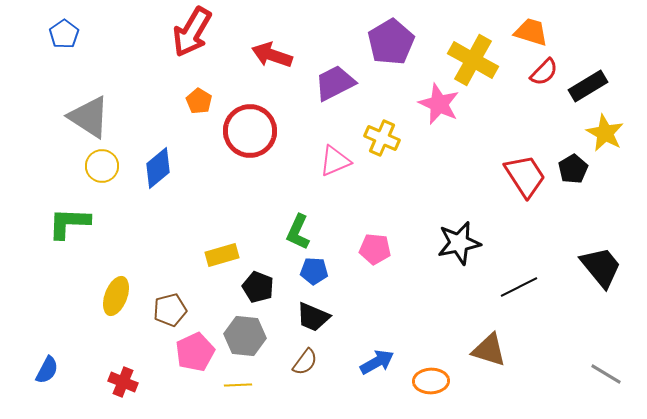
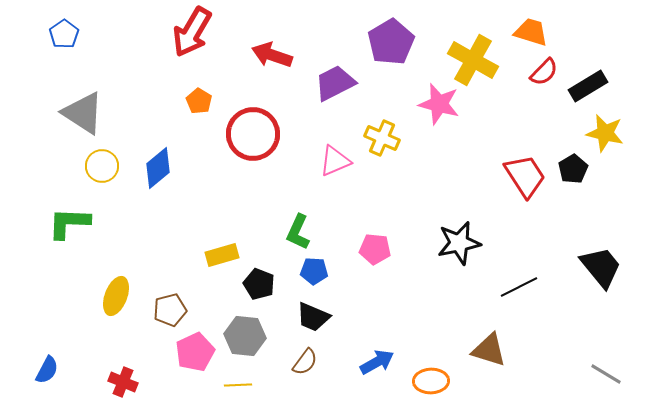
pink star at (439, 104): rotated 9 degrees counterclockwise
gray triangle at (89, 117): moved 6 px left, 4 px up
red circle at (250, 131): moved 3 px right, 3 px down
yellow star at (605, 133): rotated 15 degrees counterclockwise
black pentagon at (258, 287): moved 1 px right, 3 px up
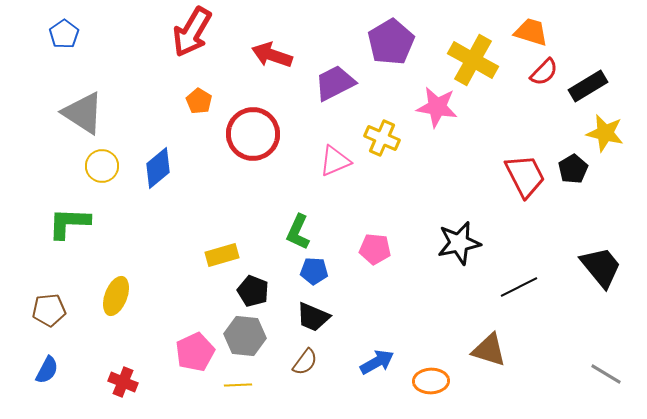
pink star at (439, 104): moved 2 px left, 3 px down; rotated 6 degrees counterclockwise
red trapezoid at (525, 176): rotated 6 degrees clockwise
black pentagon at (259, 284): moved 6 px left, 7 px down
brown pentagon at (170, 310): moved 121 px left; rotated 8 degrees clockwise
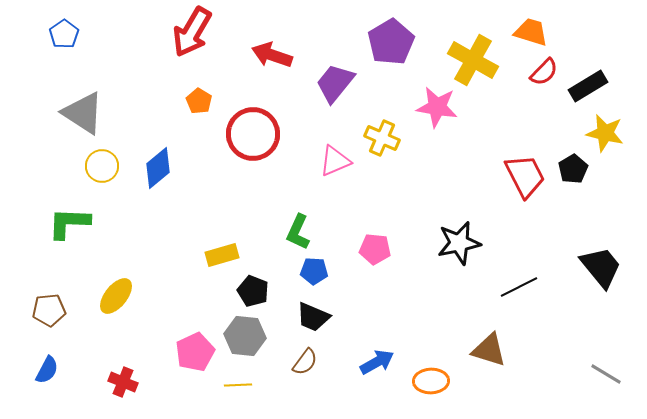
purple trapezoid at (335, 83): rotated 24 degrees counterclockwise
yellow ellipse at (116, 296): rotated 18 degrees clockwise
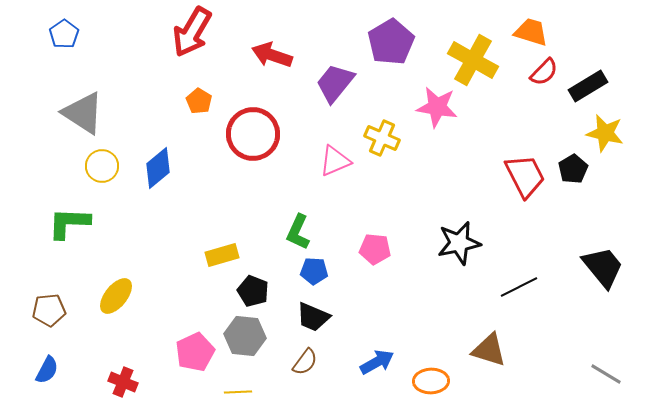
black trapezoid at (601, 267): moved 2 px right
yellow line at (238, 385): moved 7 px down
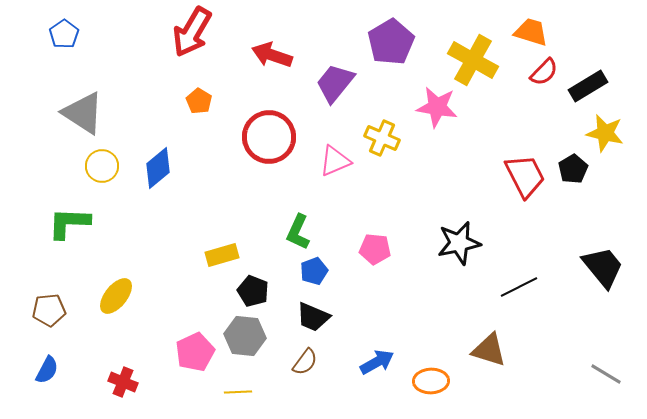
red circle at (253, 134): moved 16 px right, 3 px down
blue pentagon at (314, 271): rotated 24 degrees counterclockwise
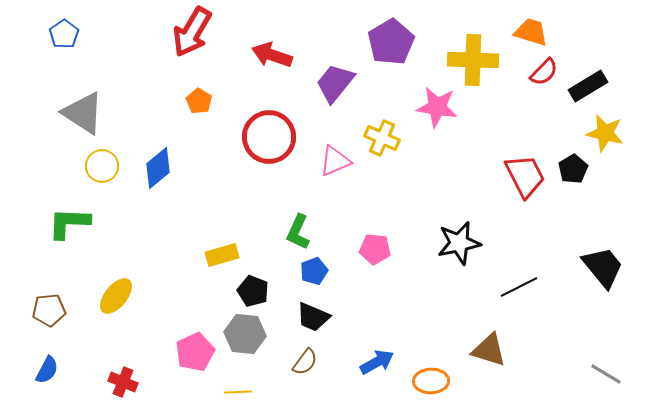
yellow cross at (473, 60): rotated 27 degrees counterclockwise
gray hexagon at (245, 336): moved 2 px up
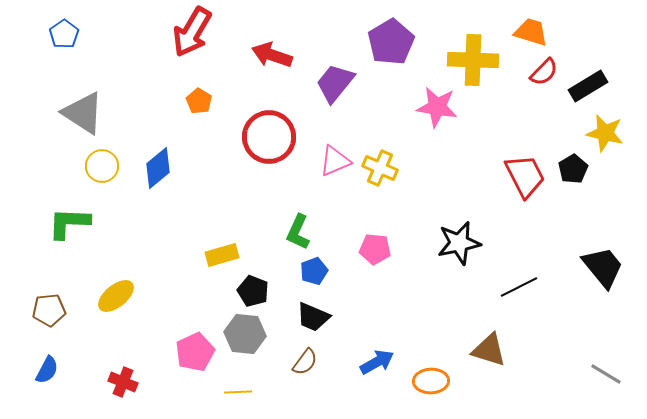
yellow cross at (382, 138): moved 2 px left, 30 px down
yellow ellipse at (116, 296): rotated 12 degrees clockwise
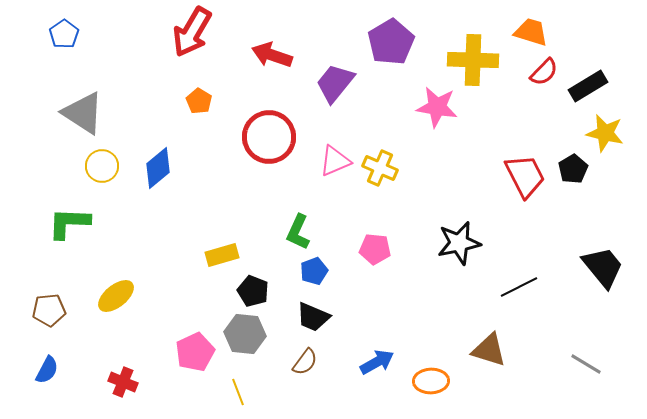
gray line at (606, 374): moved 20 px left, 10 px up
yellow line at (238, 392): rotated 72 degrees clockwise
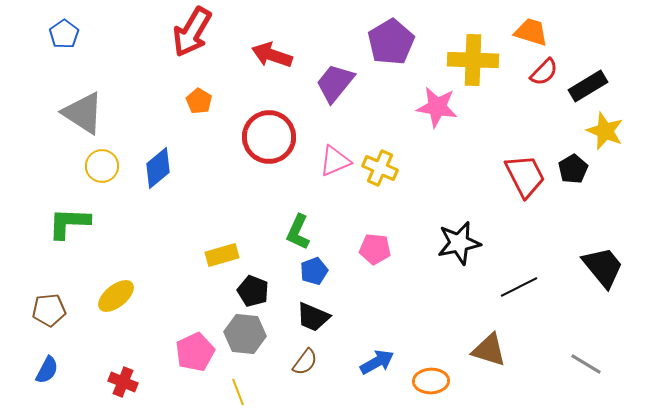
yellow star at (605, 133): moved 2 px up; rotated 9 degrees clockwise
